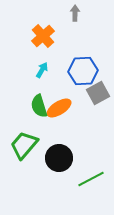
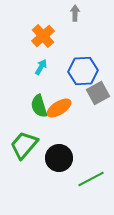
cyan arrow: moved 1 px left, 3 px up
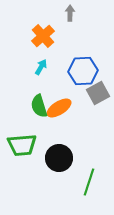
gray arrow: moved 5 px left
green trapezoid: moved 2 px left; rotated 136 degrees counterclockwise
green line: moved 2 px left, 3 px down; rotated 44 degrees counterclockwise
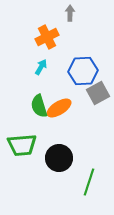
orange cross: moved 4 px right, 1 px down; rotated 15 degrees clockwise
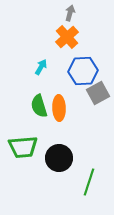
gray arrow: rotated 14 degrees clockwise
orange cross: moved 20 px right; rotated 15 degrees counterclockwise
orange ellipse: rotated 60 degrees counterclockwise
green trapezoid: moved 1 px right, 2 px down
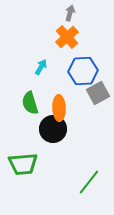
green semicircle: moved 9 px left, 3 px up
green trapezoid: moved 17 px down
black circle: moved 6 px left, 29 px up
green line: rotated 20 degrees clockwise
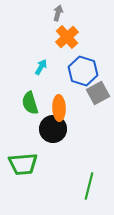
gray arrow: moved 12 px left
blue hexagon: rotated 20 degrees clockwise
green line: moved 4 px down; rotated 24 degrees counterclockwise
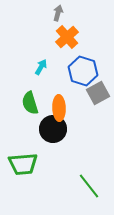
green line: rotated 52 degrees counterclockwise
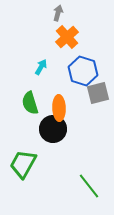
gray square: rotated 15 degrees clockwise
green trapezoid: rotated 124 degrees clockwise
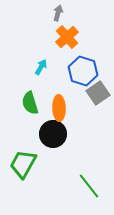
gray square: rotated 20 degrees counterclockwise
black circle: moved 5 px down
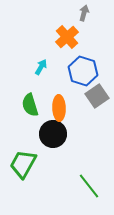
gray arrow: moved 26 px right
gray square: moved 1 px left, 3 px down
green semicircle: moved 2 px down
